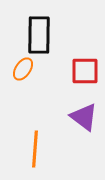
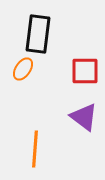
black rectangle: moved 1 px left, 1 px up; rotated 6 degrees clockwise
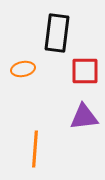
black rectangle: moved 19 px right, 1 px up
orange ellipse: rotated 45 degrees clockwise
purple triangle: rotated 44 degrees counterclockwise
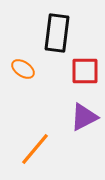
orange ellipse: rotated 45 degrees clockwise
purple triangle: rotated 20 degrees counterclockwise
orange line: rotated 36 degrees clockwise
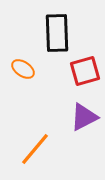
black rectangle: rotated 9 degrees counterclockwise
red square: rotated 16 degrees counterclockwise
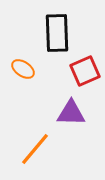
red square: rotated 8 degrees counterclockwise
purple triangle: moved 13 px left, 4 px up; rotated 28 degrees clockwise
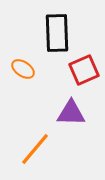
red square: moved 1 px left, 1 px up
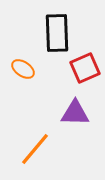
red square: moved 1 px right, 2 px up
purple triangle: moved 4 px right
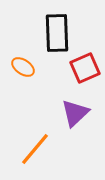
orange ellipse: moved 2 px up
purple triangle: rotated 44 degrees counterclockwise
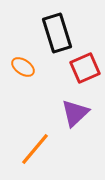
black rectangle: rotated 15 degrees counterclockwise
